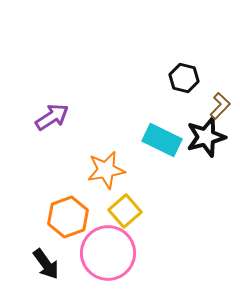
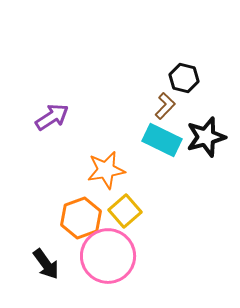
brown L-shape: moved 55 px left
orange hexagon: moved 13 px right, 1 px down
pink circle: moved 3 px down
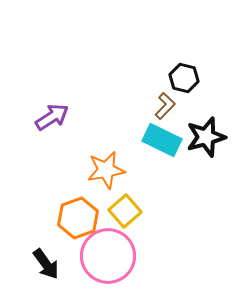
orange hexagon: moved 3 px left
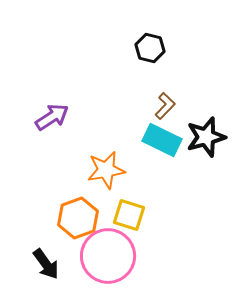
black hexagon: moved 34 px left, 30 px up
yellow square: moved 4 px right, 4 px down; rotated 32 degrees counterclockwise
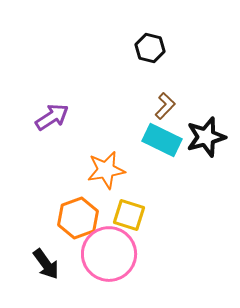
pink circle: moved 1 px right, 2 px up
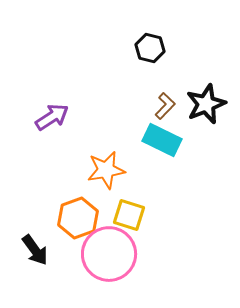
black star: moved 33 px up; rotated 6 degrees counterclockwise
black arrow: moved 11 px left, 14 px up
